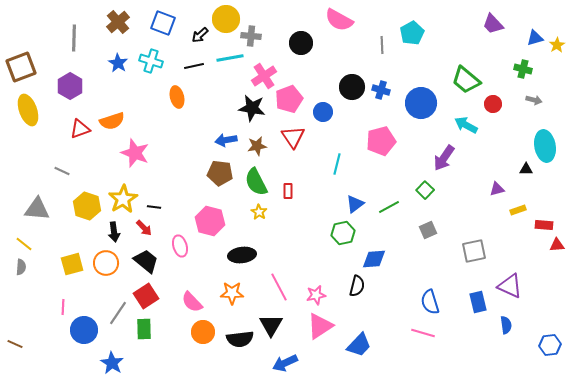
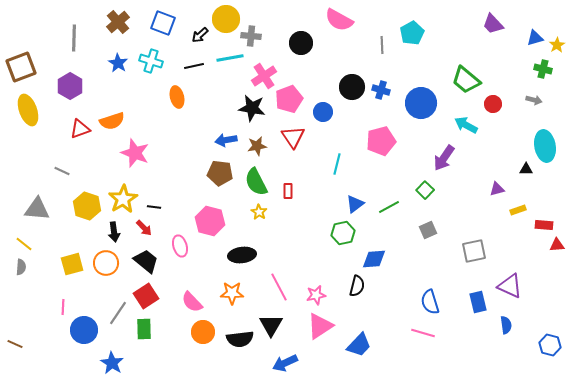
green cross at (523, 69): moved 20 px right
blue hexagon at (550, 345): rotated 20 degrees clockwise
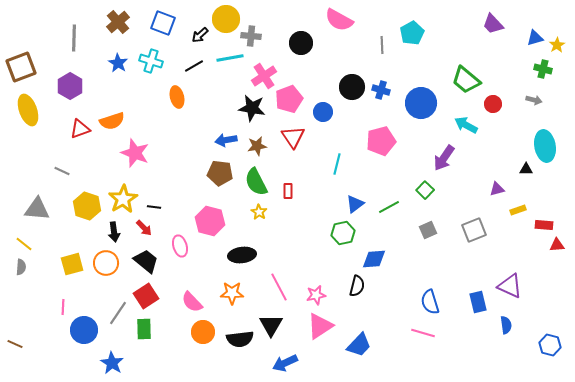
black line at (194, 66): rotated 18 degrees counterclockwise
gray square at (474, 251): moved 21 px up; rotated 10 degrees counterclockwise
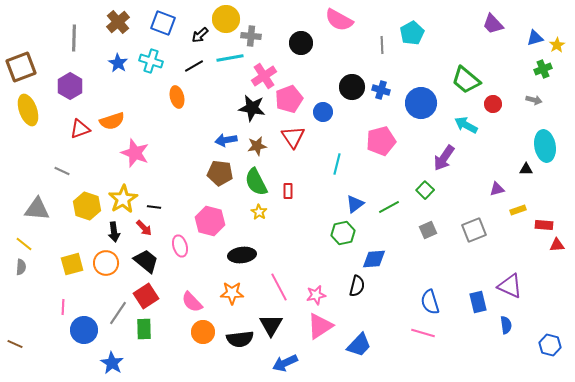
green cross at (543, 69): rotated 36 degrees counterclockwise
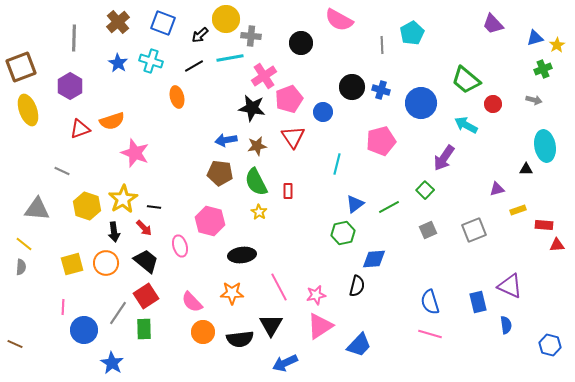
pink line at (423, 333): moved 7 px right, 1 px down
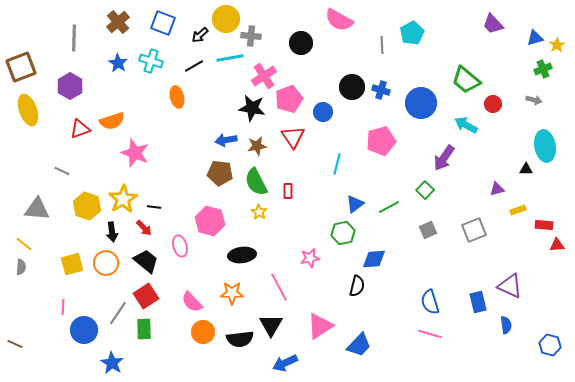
black arrow at (114, 232): moved 2 px left
pink star at (316, 295): moved 6 px left, 37 px up
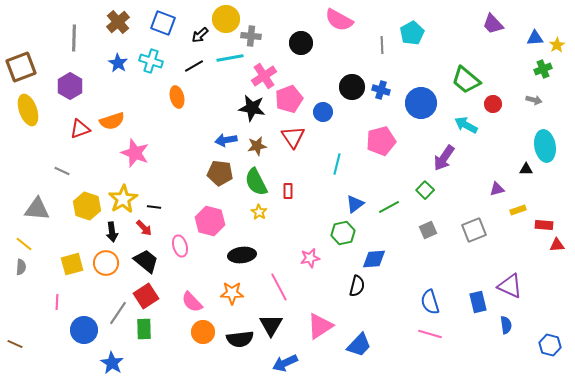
blue triangle at (535, 38): rotated 12 degrees clockwise
pink line at (63, 307): moved 6 px left, 5 px up
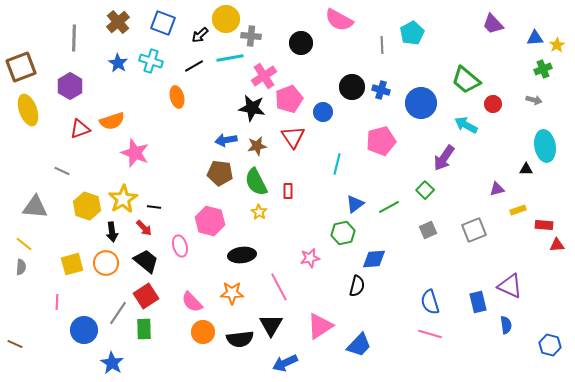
gray triangle at (37, 209): moved 2 px left, 2 px up
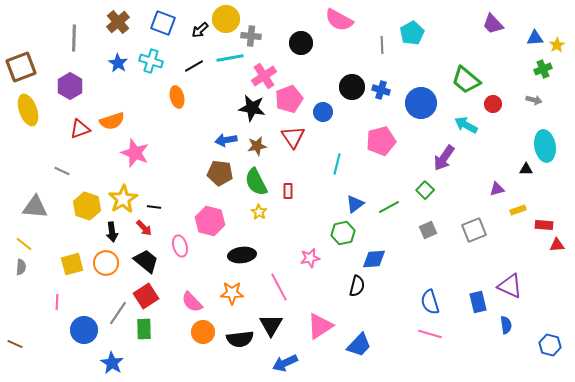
black arrow at (200, 35): moved 5 px up
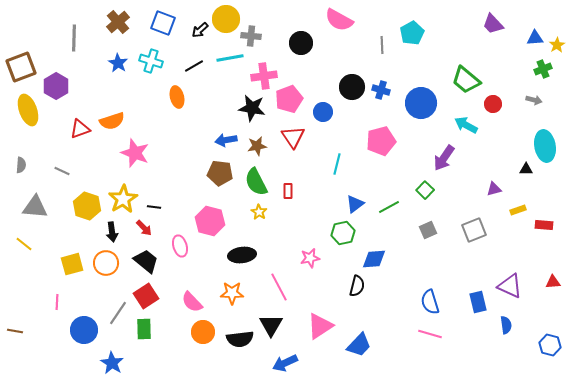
pink cross at (264, 76): rotated 25 degrees clockwise
purple hexagon at (70, 86): moved 14 px left
purple triangle at (497, 189): moved 3 px left
red triangle at (557, 245): moved 4 px left, 37 px down
gray semicircle at (21, 267): moved 102 px up
brown line at (15, 344): moved 13 px up; rotated 14 degrees counterclockwise
